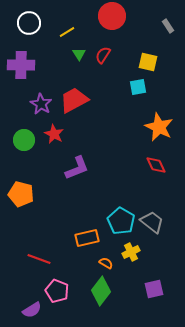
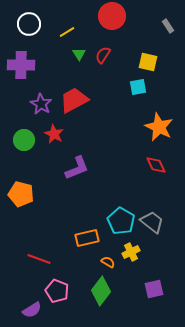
white circle: moved 1 px down
orange semicircle: moved 2 px right, 1 px up
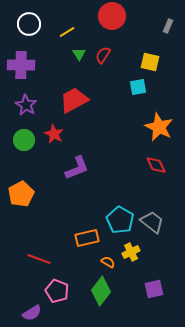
gray rectangle: rotated 56 degrees clockwise
yellow square: moved 2 px right
purple star: moved 15 px left, 1 px down
orange pentagon: rotated 30 degrees clockwise
cyan pentagon: moved 1 px left, 1 px up
purple semicircle: moved 3 px down
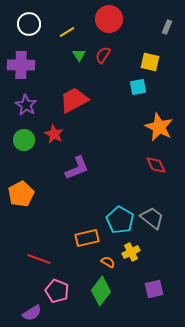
red circle: moved 3 px left, 3 px down
gray rectangle: moved 1 px left, 1 px down
green triangle: moved 1 px down
gray trapezoid: moved 4 px up
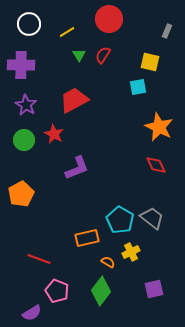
gray rectangle: moved 4 px down
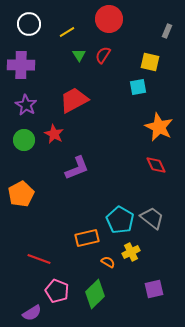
green diamond: moved 6 px left, 3 px down; rotated 8 degrees clockwise
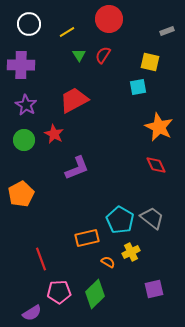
gray rectangle: rotated 48 degrees clockwise
red line: moved 2 px right; rotated 50 degrees clockwise
pink pentagon: moved 2 px right, 1 px down; rotated 25 degrees counterclockwise
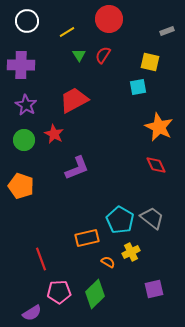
white circle: moved 2 px left, 3 px up
orange pentagon: moved 8 px up; rotated 25 degrees counterclockwise
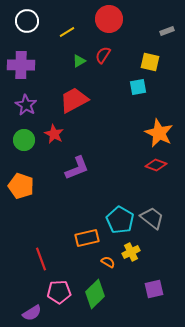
green triangle: moved 6 px down; rotated 32 degrees clockwise
orange star: moved 6 px down
red diamond: rotated 45 degrees counterclockwise
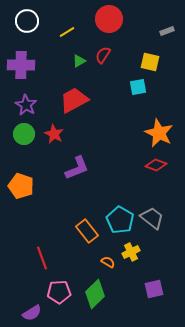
green circle: moved 6 px up
orange rectangle: moved 7 px up; rotated 65 degrees clockwise
red line: moved 1 px right, 1 px up
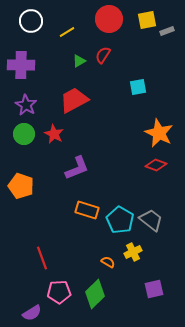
white circle: moved 4 px right
yellow square: moved 3 px left, 42 px up; rotated 24 degrees counterclockwise
gray trapezoid: moved 1 px left, 2 px down
orange rectangle: moved 21 px up; rotated 35 degrees counterclockwise
yellow cross: moved 2 px right
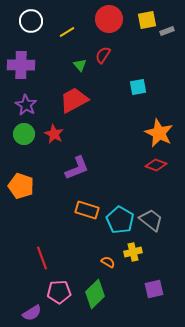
green triangle: moved 1 px right, 4 px down; rotated 40 degrees counterclockwise
yellow cross: rotated 12 degrees clockwise
